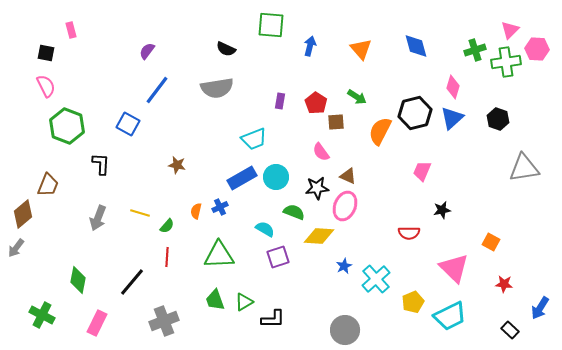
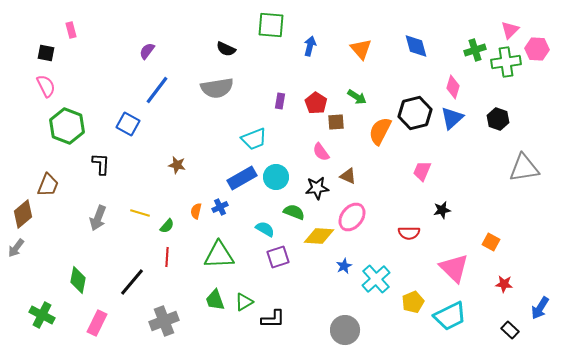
pink ellipse at (345, 206): moved 7 px right, 11 px down; rotated 16 degrees clockwise
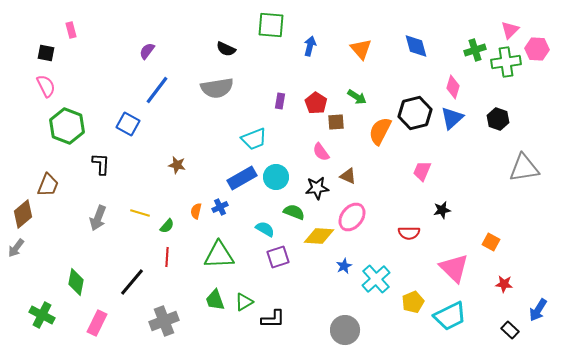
green diamond at (78, 280): moved 2 px left, 2 px down
blue arrow at (540, 308): moved 2 px left, 2 px down
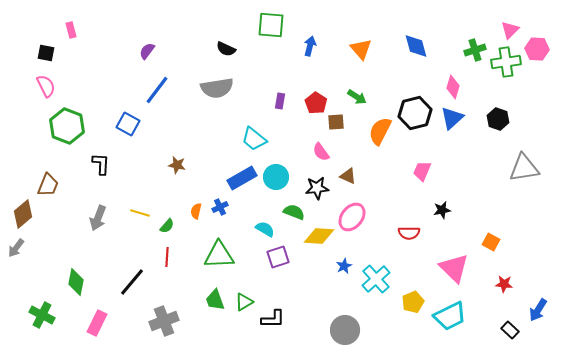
cyan trapezoid at (254, 139): rotated 60 degrees clockwise
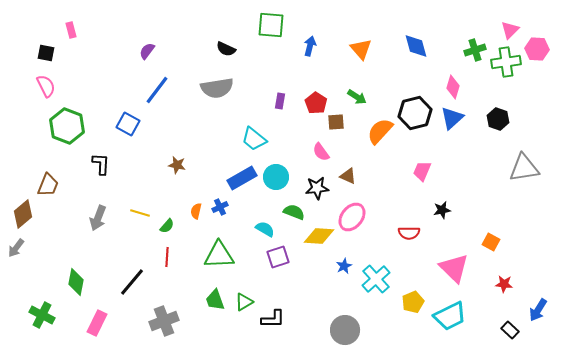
orange semicircle at (380, 131): rotated 16 degrees clockwise
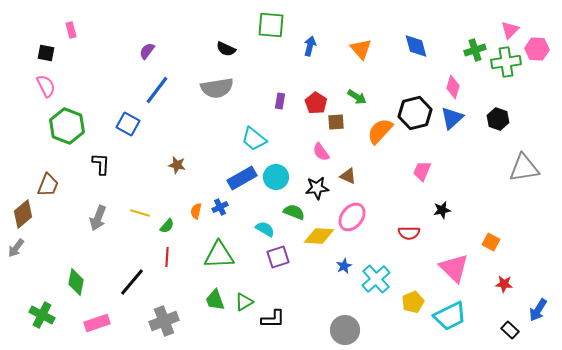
pink rectangle at (97, 323): rotated 45 degrees clockwise
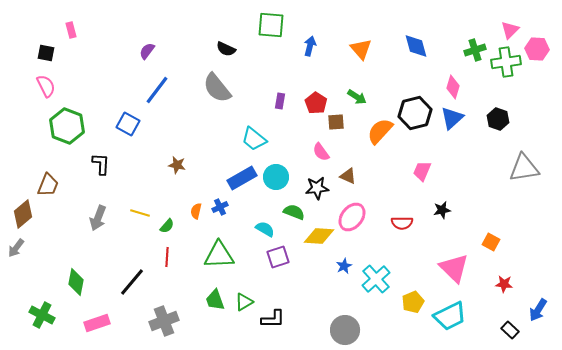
gray semicircle at (217, 88): rotated 60 degrees clockwise
red semicircle at (409, 233): moved 7 px left, 10 px up
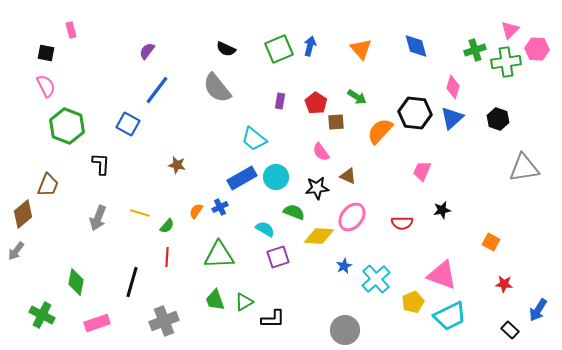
green square at (271, 25): moved 8 px right, 24 px down; rotated 28 degrees counterclockwise
black hexagon at (415, 113): rotated 20 degrees clockwise
orange semicircle at (196, 211): rotated 21 degrees clockwise
gray arrow at (16, 248): moved 3 px down
pink triangle at (454, 268): moved 12 px left, 7 px down; rotated 24 degrees counterclockwise
black line at (132, 282): rotated 24 degrees counterclockwise
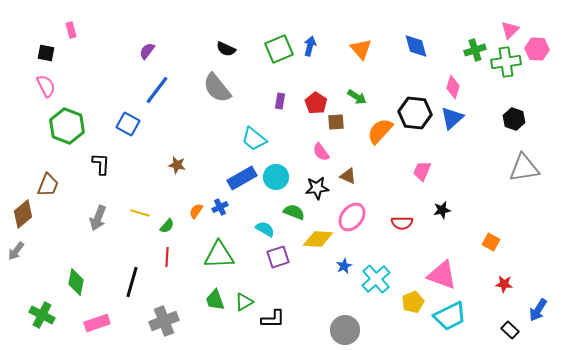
black hexagon at (498, 119): moved 16 px right
yellow diamond at (319, 236): moved 1 px left, 3 px down
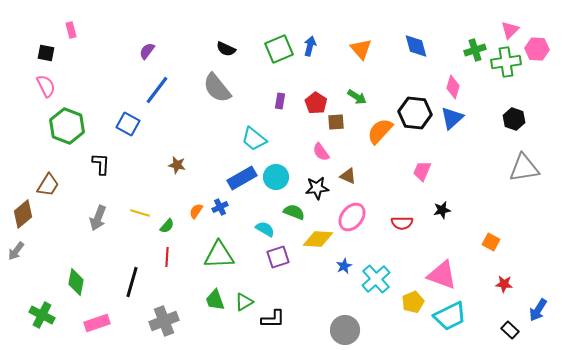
brown trapezoid at (48, 185): rotated 10 degrees clockwise
